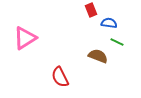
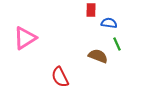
red rectangle: rotated 24 degrees clockwise
green line: moved 2 px down; rotated 40 degrees clockwise
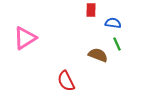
blue semicircle: moved 4 px right
brown semicircle: moved 1 px up
red semicircle: moved 6 px right, 4 px down
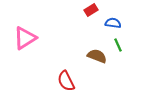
red rectangle: rotated 56 degrees clockwise
green line: moved 1 px right, 1 px down
brown semicircle: moved 1 px left, 1 px down
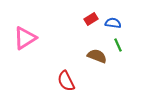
red rectangle: moved 9 px down
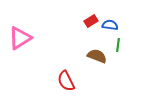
red rectangle: moved 2 px down
blue semicircle: moved 3 px left, 2 px down
pink triangle: moved 5 px left
green line: rotated 32 degrees clockwise
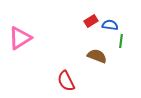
green line: moved 3 px right, 4 px up
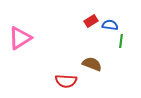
brown semicircle: moved 5 px left, 8 px down
red semicircle: rotated 60 degrees counterclockwise
